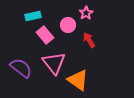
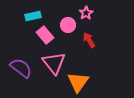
orange triangle: moved 2 px down; rotated 30 degrees clockwise
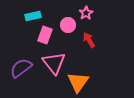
pink rectangle: rotated 60 degrees clockwise
purple semicircle: rotated 75 degrees counterclockwise
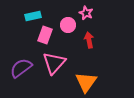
pink star: rotated 16 degrees counterclockwise
red arrow: rotated 21 degrees clockwise
pink triangle: rotated 20 degrees clockwise
orange triangle: moved 8 px right
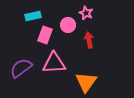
pink triangle: rotated 45 degrees clockwise
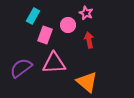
cyan rectangle: rotated 49 degrees counterclockwise
orange triangle: moved 1 px right; rotated 25 degrees counterclockwise
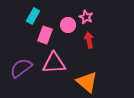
pink star: moved 4 px down
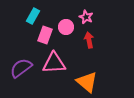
pink circle: moved 2 px left, 2 px down
